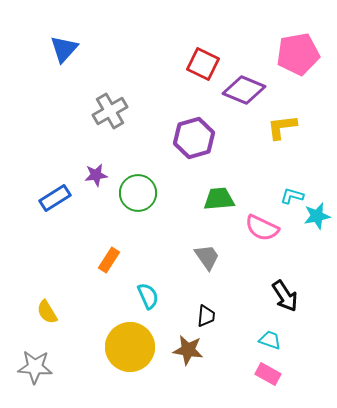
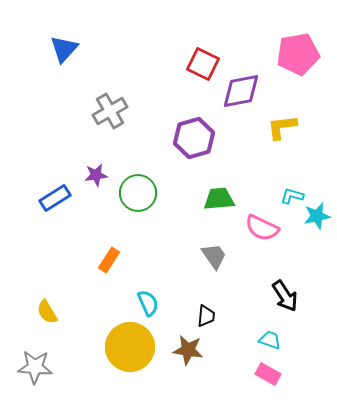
purple diamond: moved 3 px left, 1 px down; rotated 33 degrees counterclockwise
gray trapezoid: moved 7 px right, 1 px up
cyan semicircle: moved 7 px down
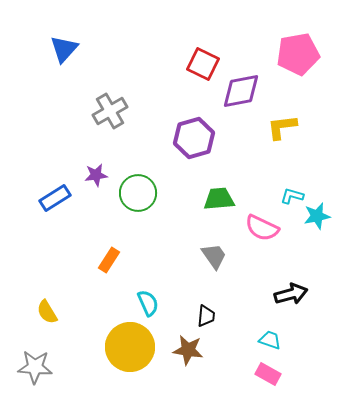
black arrow: moved 6 px right, 2 px up; rotated 72 degrees counterclockwise
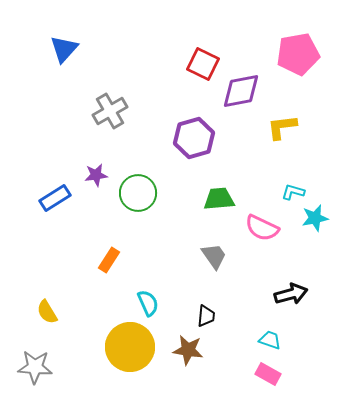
cyan L-shape: moved 1 px right, 4 px up
cyan star: moved 2 px left, 2 px down
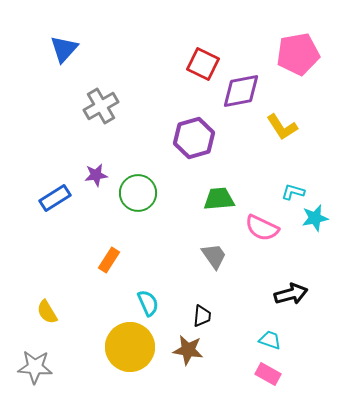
gray cross: moved 9 px left, 5 px up
yellow L-shape: rotated 116 degrees counterclockwise
black trapezoid: moved 4 px left
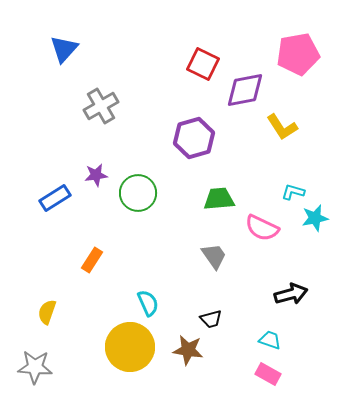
purple diamond: moved 4 px right, 1 px up
orange rectangle: moved 17 px left
yellow semicircle: rotated 50 degrees clockwise
black trapezoid: moved 9 px right, 3 px down; rotated 70 degrees clockwise
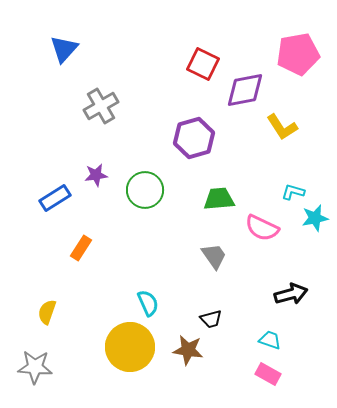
green circle: moved 7 px right, 3 px up
orange rectangle: moved 11 px left, 12 px up
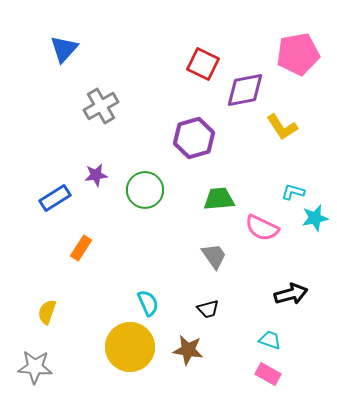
black trapezoid: moved 3 px left, 10 px up
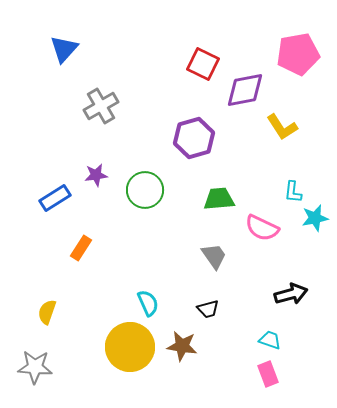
cyan L-shape: rotated 100 degrees counterclockwise
brown star: moved 6 px left, 4 px up
pink rectangle: rotated 40 degrees clockwise
